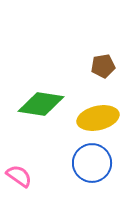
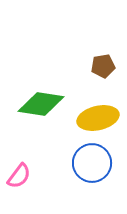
pink semicircle: rotated 92 degrees clockwise
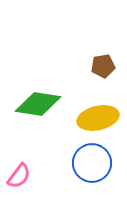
green diamond: moved 3 px left
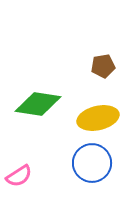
pink semicircle: rotated 20 degrees clockwise
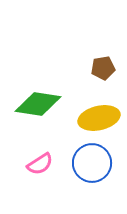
brown pentagon: moved 2 px down
yellow ellipse: moved 1 px right
pink semicircle: moved 21 px right, 12 px up
